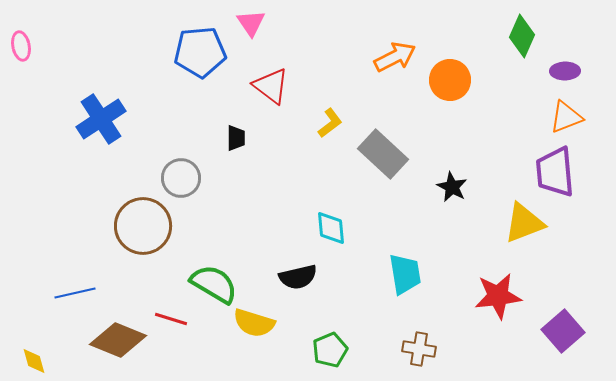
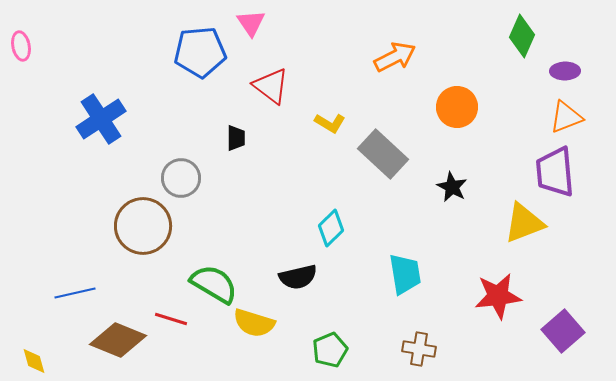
orange circle: moved 7 px right, 27 px down
yellow L-shape: rotated 68 degrees clockwise
cyan diamond: rotated 51 degrees clockwise
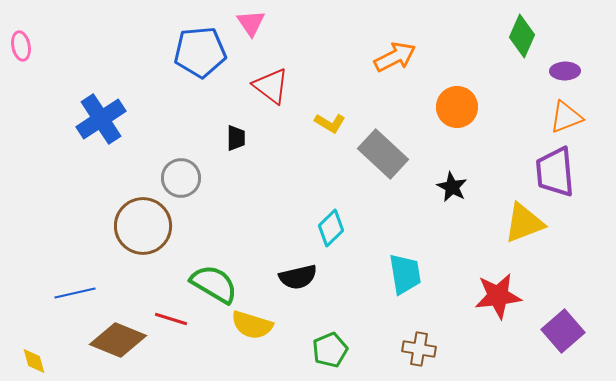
yellow semicircle: moved 2 px left, 2 px down
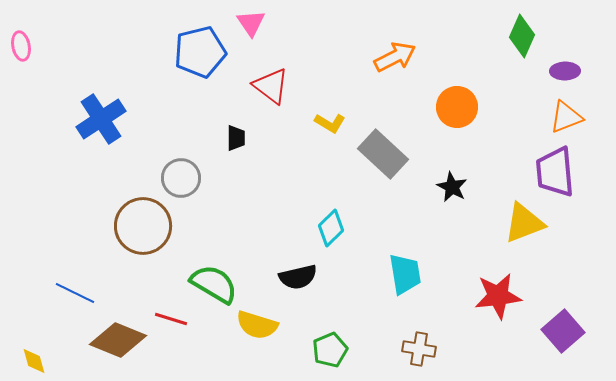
blue pentagon: rotated 9 degrees counterclockwise
blue line: rotated 39 degrees clockwise
yellow semicircle: moved 5 px right
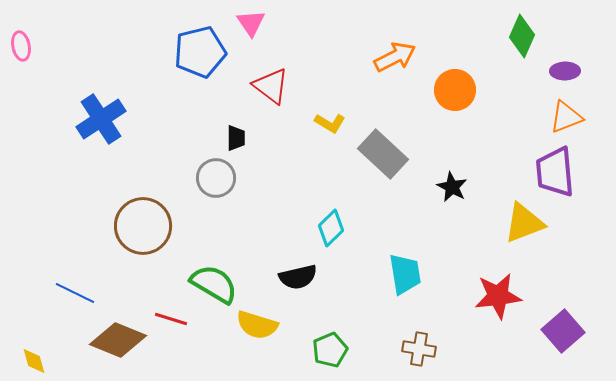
orange circle: moved 2 px left, 17 px up
gray circle: moved 35 px right
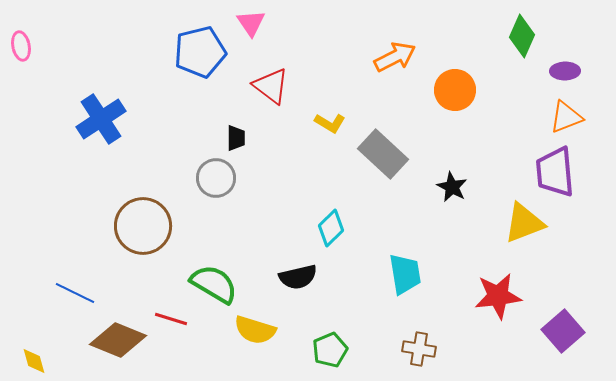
yellow semicircle: moved 2 px left, 5 px down
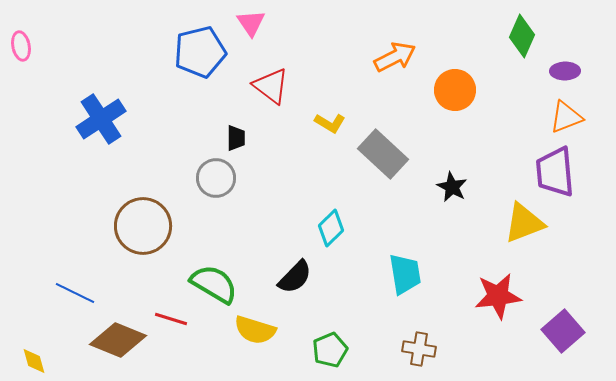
black semicircle: moved 3 px left; rotated 33 degrees counterclockwise
